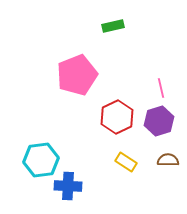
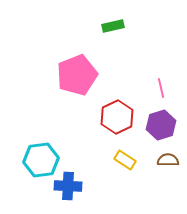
purple hexagon: moved 2 px right, 4 px down
yellow rectangle: moved 1 px left, 2 px up
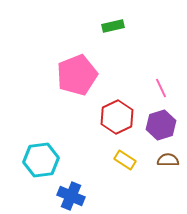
pink line: rotated 12 degrees counterclockwise
blue cross: moved 3 px right, 10 px down; rotated 20 degrees clockwise
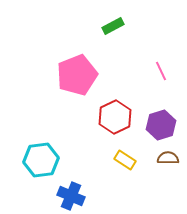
green rectangle: rotated 15 degrees counterclockwise
pink line: moved 17 px up
red hexagon: moved 2 px left
brown semicircle: moved 2 px up
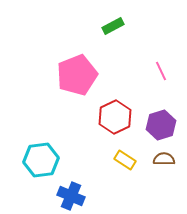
brown semicircle: moved 4 px left, 1 px down
